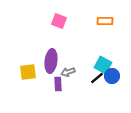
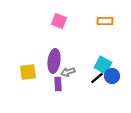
purple ellipse: moved 3 px right
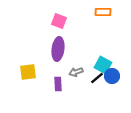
orange rectangle: moved 2 px left, 9 px up
purple ellipse: moved 4 px right, 12 px up
gray arrow: moved 8 px right
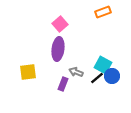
orange rectangle: rotated 21 degrees counterclockwise
pink square: moved 1 px right, 3 px down; rotated 28 degrees clockwise
gray arrow: rotated 40 degrees clockwise
purple rectangle: moved 5 px right; rotated 24 degrees clockwise
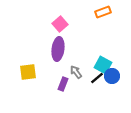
gray arrow: rotated 32 degrees clockwise
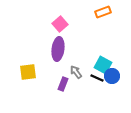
black line: rotated 64 degrees clockwise
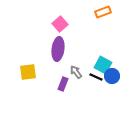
black line: moved 1 px left, 1 px up
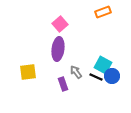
purple rectangle: rotated 40 degrees counterclockwise
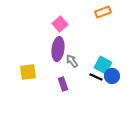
gray arrow: moved 4 px left, 11 px up
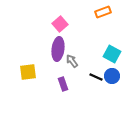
cyan square: moved 9 px right, 11 px up
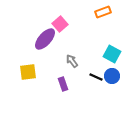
purple ellipse: moved 13 px left, 10 px up; rotated 35 degrees clockwise
